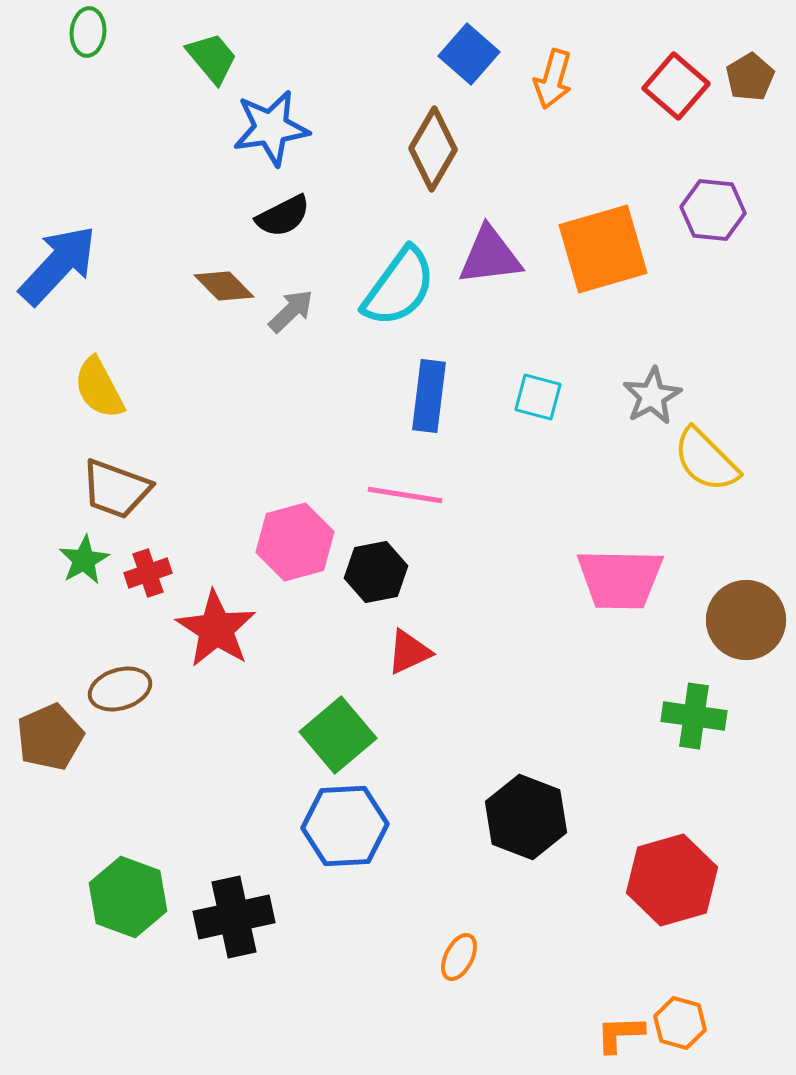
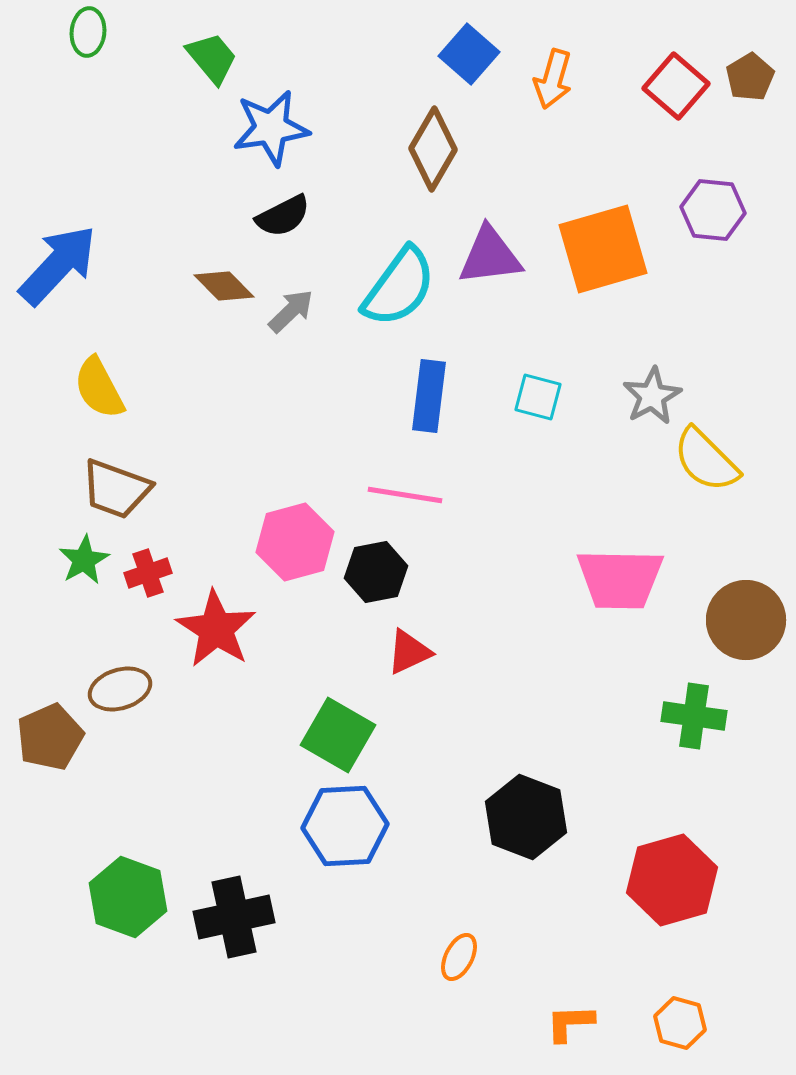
green square at (338, 735): rotated 20 degrees counterclockwise
orange L-shape at (620, 1034): moved 50 px left, 11 px up
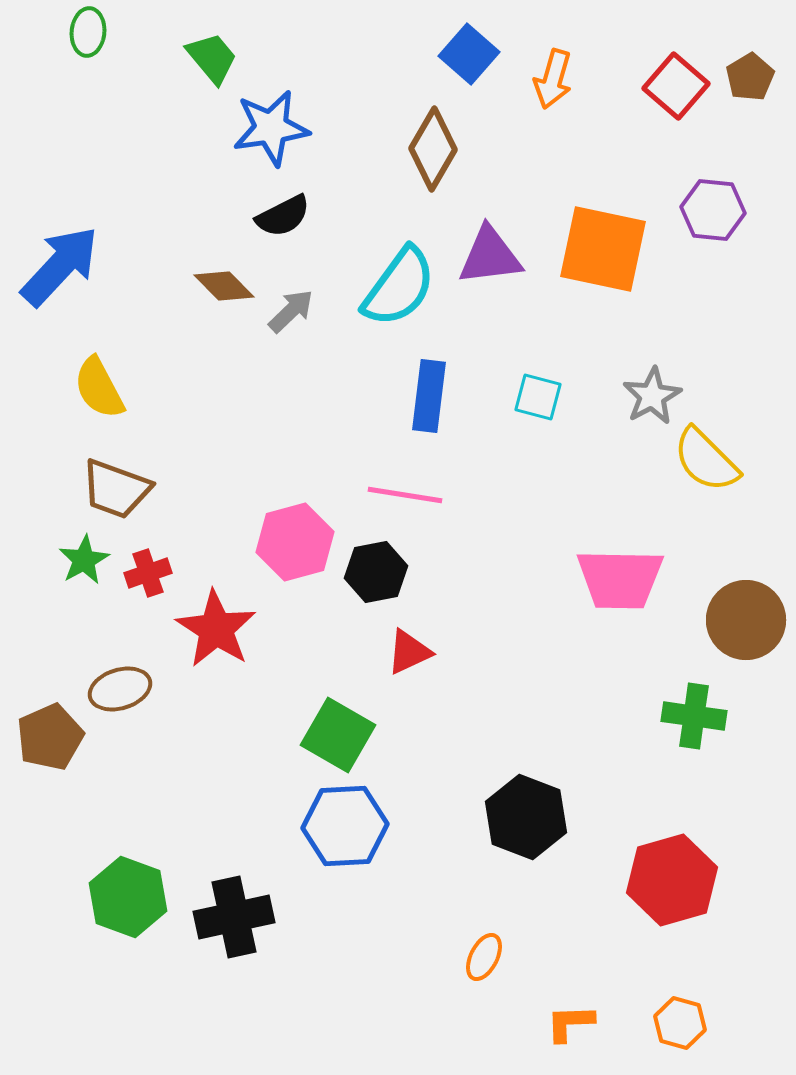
orange square at (603, 249): rotated 28 degrees clockwise
blue arrow at (58, 265): moved 2 px right, 1 px down
orange ellipse at (459, 957): moved 25 px right
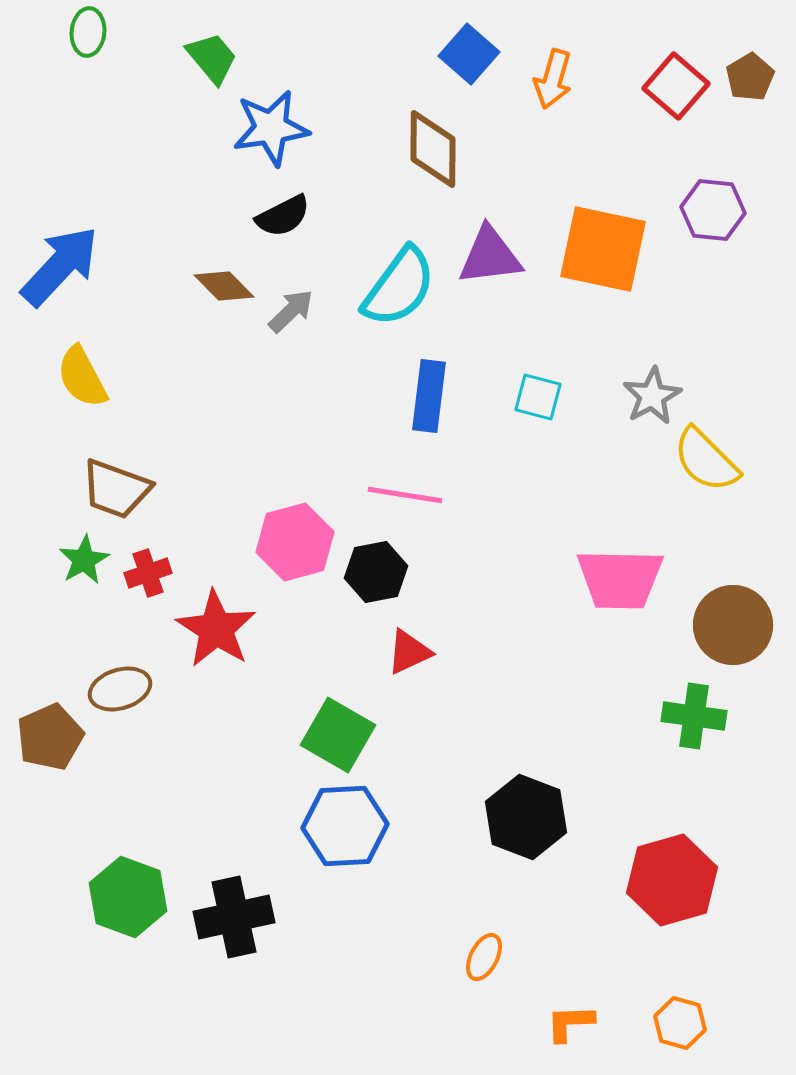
brown diamond at (433, 149): rotated 30 degrees counterclockwise
yellow semicircle at (99, 388): moved 17 px left, 11 px up
brown circle at (746, 620): moved 13 px left, 5 px down
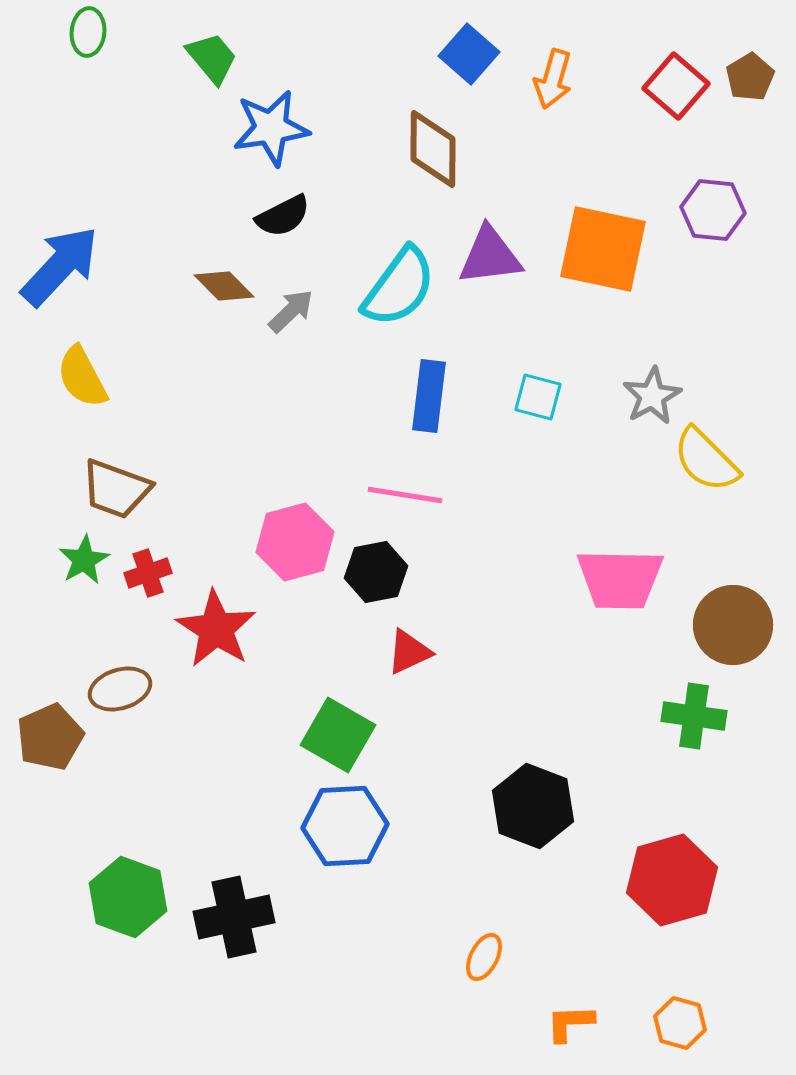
black hexagon at (526, 817): moved 7 px right, 11 px up
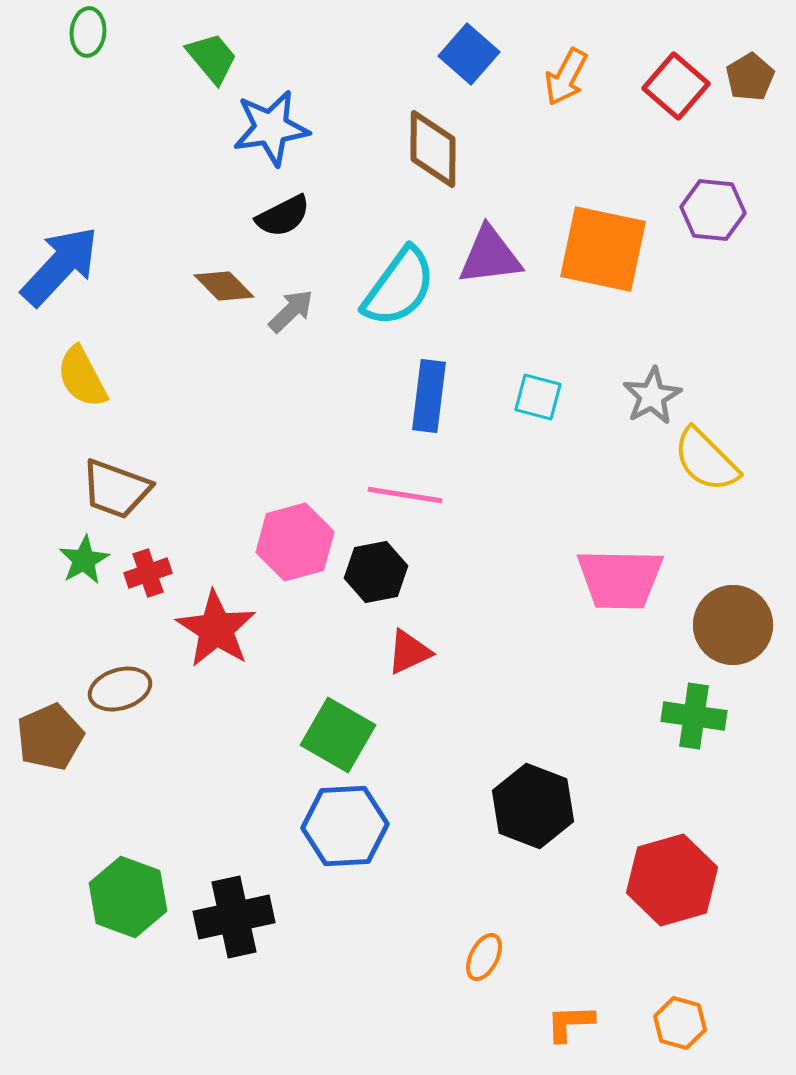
orange arrow at (553, 79): moved 13 px right, 2 px up; rotated 12 degrees clockwise
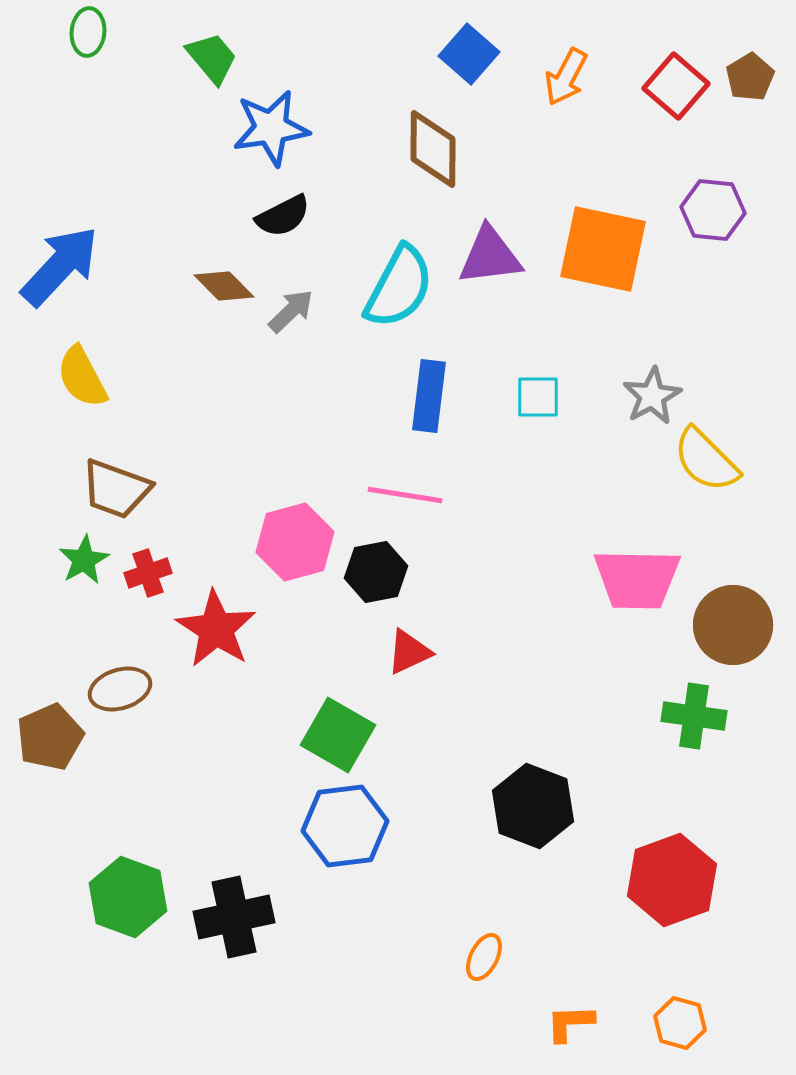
cyan semicircle at (399, 287): rotated 8 degrees counterclockwise
cyan square at (538, 397): rotated 15 degrees counterclockwise
pink trapezoid at (620, 579): moved 17 px right
blue hexagon at (345, 826): rotated 4 degrees counterclockwise
red hexagon at (672, 880): rotated 4 degrees counterclockwise
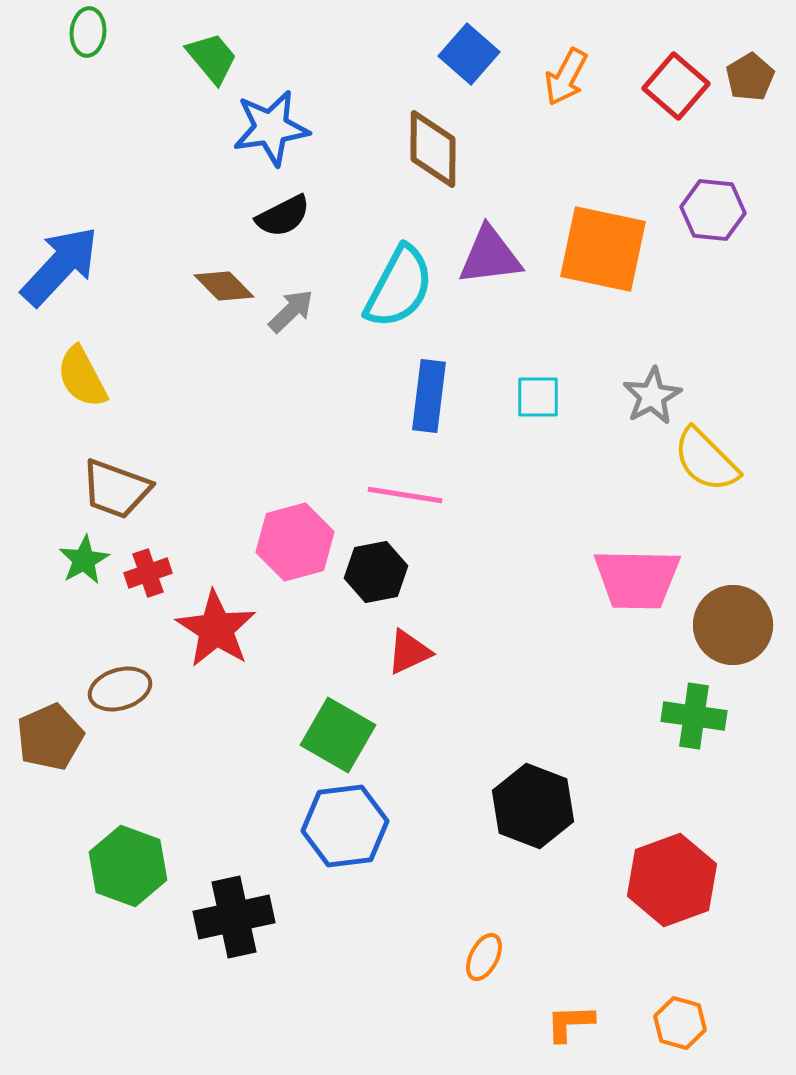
green hexagon at (128, 897): moved 31 px up
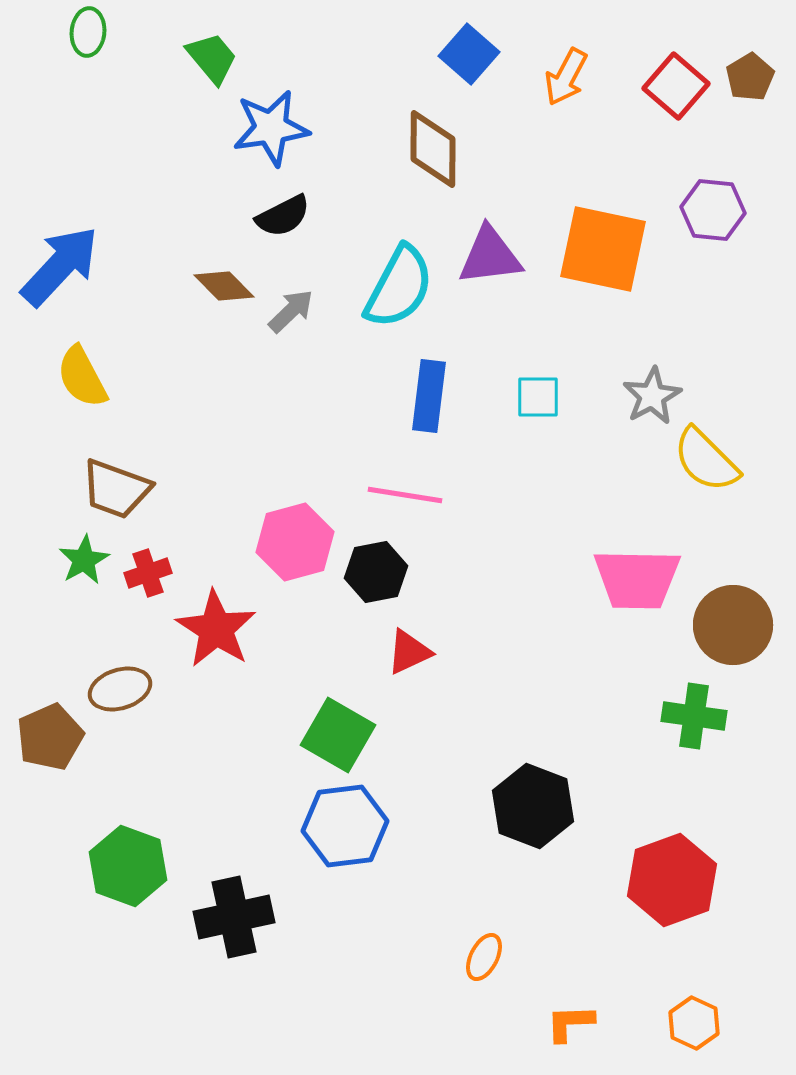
orange hexagon at (680, 1023): moved 14 px right; rotated 9 degrees clockwise
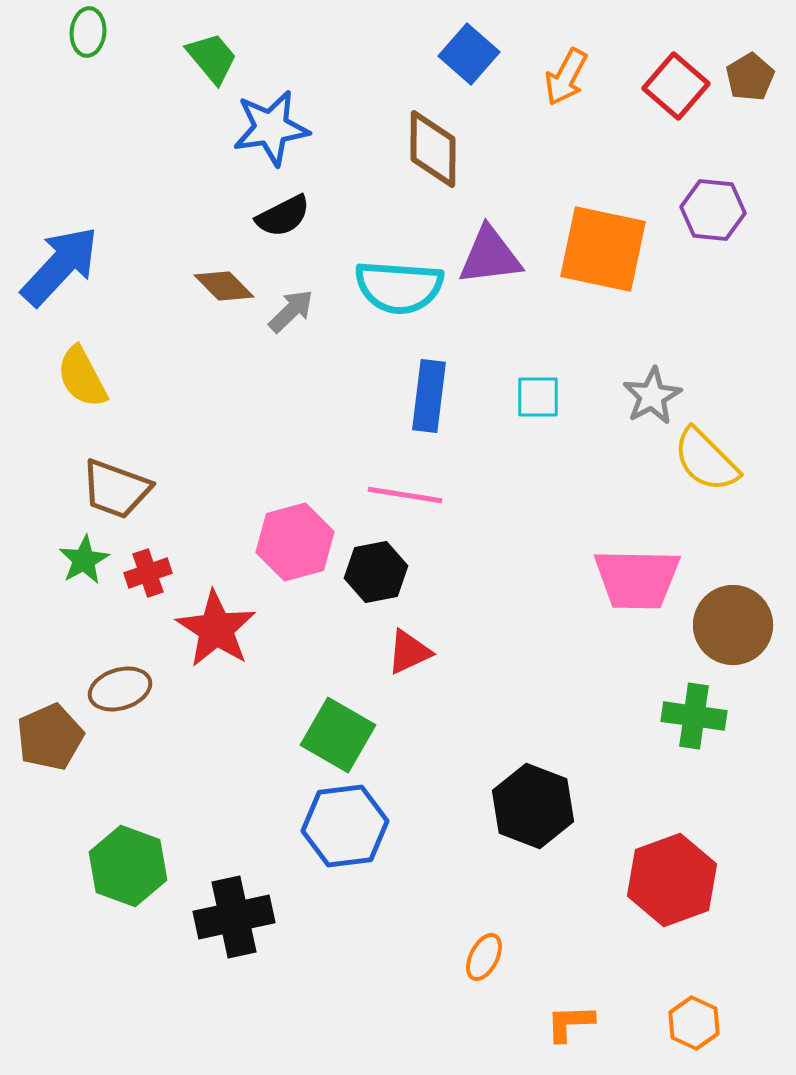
cyan semicircle at (399, 287): rotated 66 degrees clockwise
